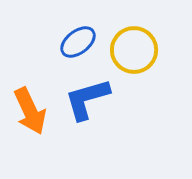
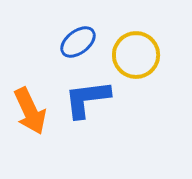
yellow circle: moved 2 px right, 5 px down
blue L-shape: rotated 9 degrees clockwise
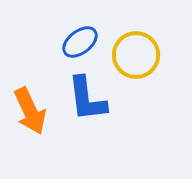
blue ellipse: moved 2 px right
blue L-shape: rotated 90 degrees counterclockwise
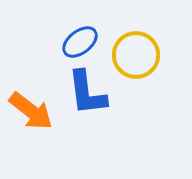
blue L-shape: moved 6 px up
orange arrow: moved 1 px right; rotated 27 degrees counterclockwise
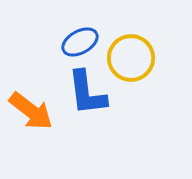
blue ellipse: rotated 9 degrees clockwise
yellow circle: moved 5 px left, 3 px down
